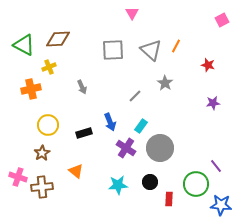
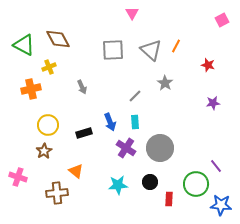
brown diamond: rotated 65 degrees clockwise
cyan rectangle: moved 6 px left, 4 px up; rotated 40 degrees counterclockwise
brown star: moved 2 px right, 2 px up
brown cross: moved 15 px right, 6 px down
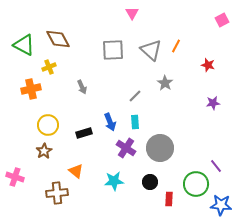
pink cross: moved 3 px left
cyan star: moved 4 px left, 4 px up
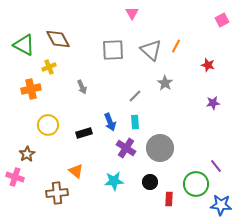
brown star: moved 17 px left, 3 px down
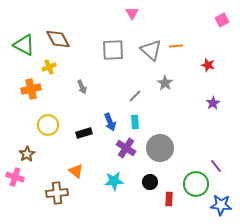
orange line: rotated 56 degrees clockwise
purple star: rotated 24 degrees counterclockwise
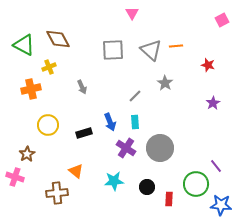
black circle: moved 3 px left, 5 px down
